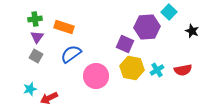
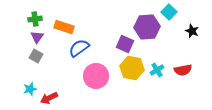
blue semicircle: moved 8 px right, 6 px up
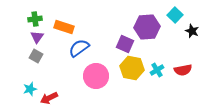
cyan square: moved 6 px right, 3 px down
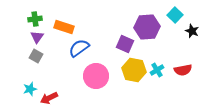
yellow hexagon: moved 2 px right, 2 px down
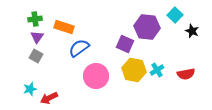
purple hexagon: rotated 10 degrees clockwise
red semicircle: moved 3 px right, 4 px down
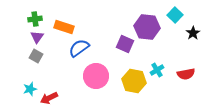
black star: moved 1 px right, 2 px down; rotated 16 degrees clockwise
yellow hexagon: moved 11 px down
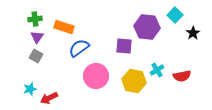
purple square: moved 1 px left, 2 px down; rotated 18 degrees counterclockwise
red semicircle: moved 4 px left, 2 px down
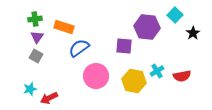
cyan cross: moved 1 px down
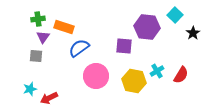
green cross: moved 3 px right
purple triangle: moved 6 px right
gray square: rotated 24 degrees counterclockwise
red semicircle: moved 1 px left, 1 px up; rotated 48 degrees counterclockwise
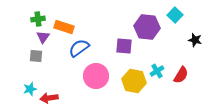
black star: moved 2 px right, 7 px down; rotated 24 degrees counterclockwise
red arrow: rotated 18 degrees clockwise
